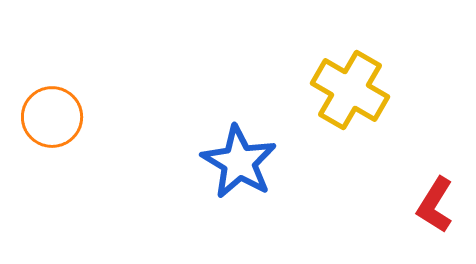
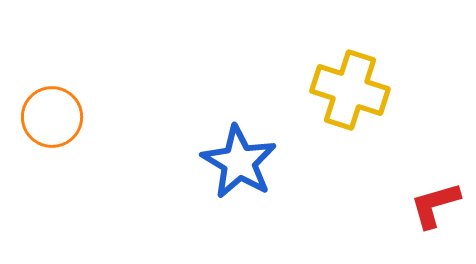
yellow cross: rotated 12 degrees counterclockwise
red L-shape: rotated 42 degrees clockwise
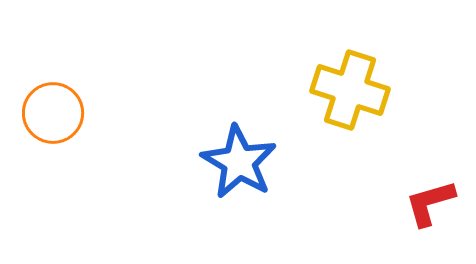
orange circle: moved 1 px right, 4 px up
red L-shape: moved 5 px left, 2 px up
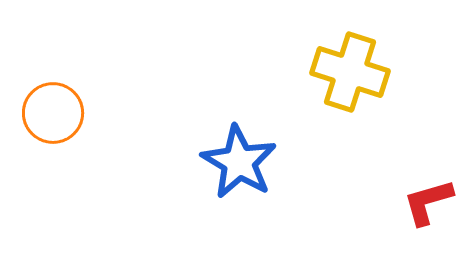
yellow cross: moved 18 px up
red L-shape: moved 2 px left, 1 px up
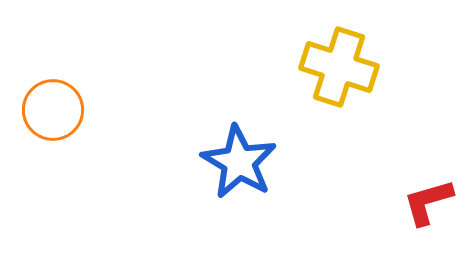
yellow cross: moved 11 px left, 5 px up
orange circle: moved 3 px up
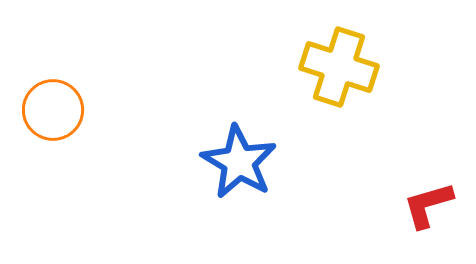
red L-shape: moved 3 px down
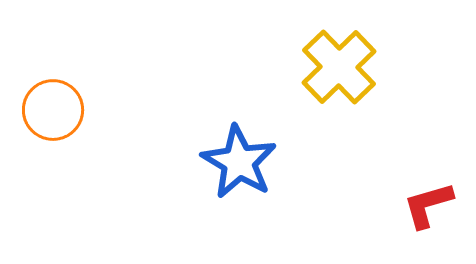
yellow cross: rotated 28 degrees clockwise
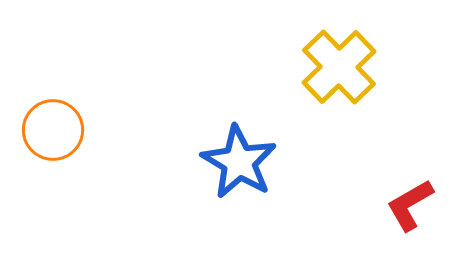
orange circle: moved 20 px down
red L-shape: moved 18 px left; rotated 14 degrees counterclockwise
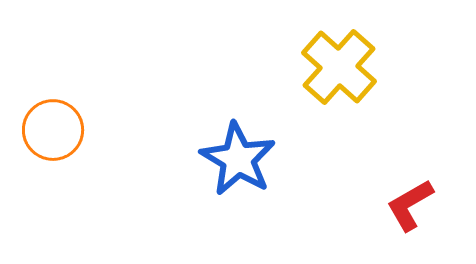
yellow cross: rotated 4 degrees counterclockwise
blue star: moved 1 px left, 3 px up
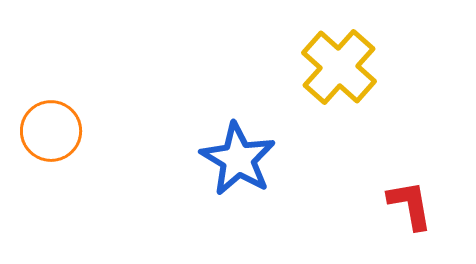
orange circle: moved 2 px left, 1 px down
red L-shape: rotated 110 degrees clockwise
